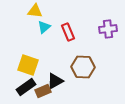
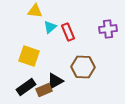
cyan triangle: moved 6 px right
yellow square: moved 1 px right, 9 px up
brown rectangle: moved 1 px right, 1 px up
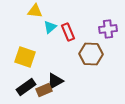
yellow square: moved 4 px left, 1 px down
brown hexagon: moved 8 px right, 13 px up
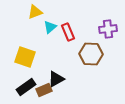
yellow triangle: moved 1 px down; rotated 28 degrees counterclockwise
black triangle: moved 1 px right, 2 px up
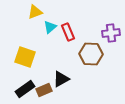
purple cross: moved 3 px right, 4 px down
black triangle: moved 5 px right
black rectangle: moved 1 px left, 2 px down
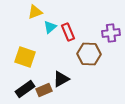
brown hexagon: moved 2 px left
